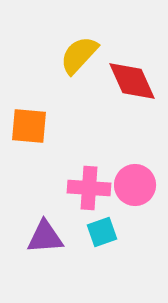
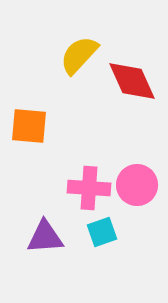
pink circle: moved 2 px right
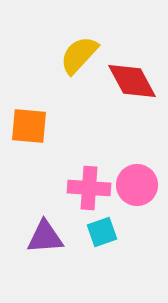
red diamond: rotated 4 degrees counterclockwise
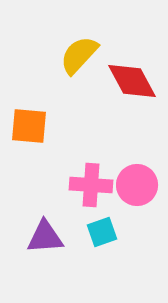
pink cross: moved 2 px right, 3 px up
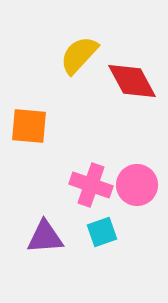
pink cross: rotated 15 degrees clockwise
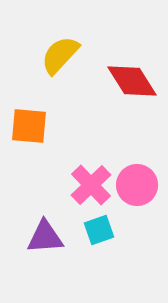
yellow semicircle: moved 19 px left
red diamond: rotated 4 degrees counterclockwise
pink cross: rotated 27 degrees clockwise
cyan square: moved 3 px left, 2 px up
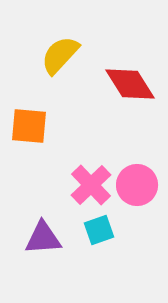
red diamond: moved 2 px left, 3 px down
purple triangle: moved 2 px left, 1 px down
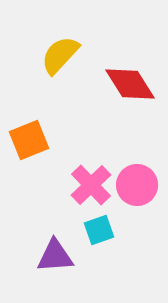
orange square: moved 14 px down; rotated 27 degrees counterclockwise
purple triangle: moved 12 px right, 18 px down
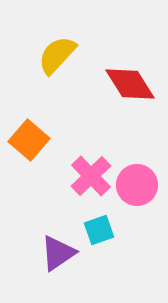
yellow semicircle: moved 3 px left
orange square: rotated 27 degrees counterclockwise
pink cross: moved 9 px up
purple triangle: moved 3 px right, 3 px up; rotated 30 degrees counterclockwise
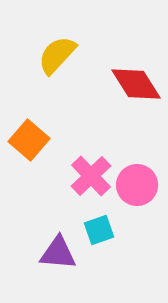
red diamond: moved 6 px right
purple triangle: rotated 39 degrees clockwise
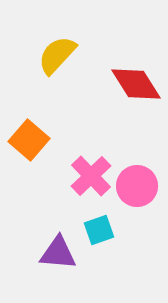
pink circle: moved 1 px down
